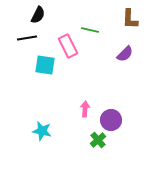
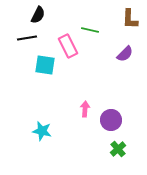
green cross: moved 20 px right, 9 px down
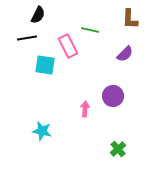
purple circle: moved 2 px right, 24 px up
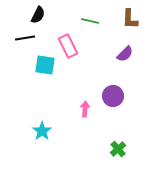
green line: moved 9 px up
black line: moved 2 px left
cyan star: rotated 24 degrees clockwise
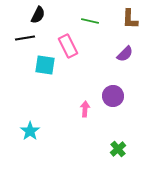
cyan star: moved 12 px left
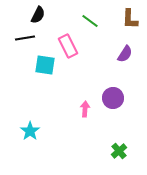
green line: rotated 24 degrees clockwise
purple semicircle: rotated 12 degrees counterclockwise
purple circle: moved 2 px down
green cross: moved 1 px right, 2 px down
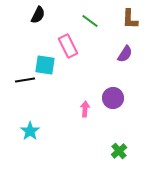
black line: moved 42 px down
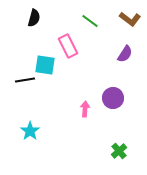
black semicircle: moved 4 px left, 3 px down; rotated 12 degrees counterclockwise
brown L-shape: rotated 55 degrees counterclockwise
